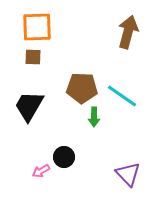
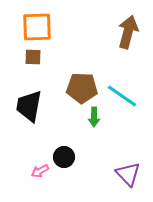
black trapezoid: rotated 20 degrees counterclockwise
pink arrow: moved 1 px left
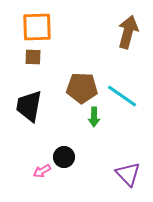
pink arrow: moved 2 px right
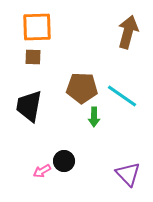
black circle: moved 4 px down
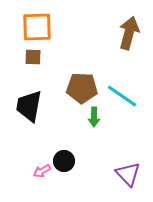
brown arrow: moved 1 px right, 1 px down
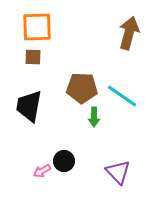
purple triangle: moved 10 px left, 2 px up
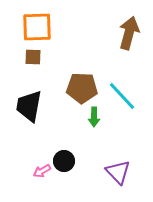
cyan line: rotated 12 degrees clockwise
